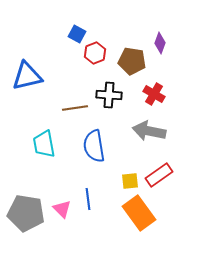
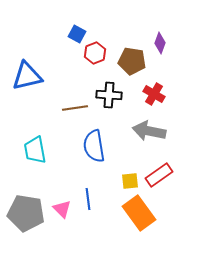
cyan trapezoid: moved 9 px left, 6 px down
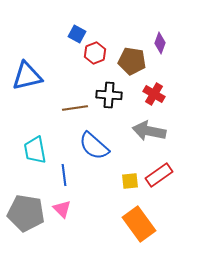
blue semicircle: rotated 40 degrees counterclockwise
blue line: moved 24 px left, 24 px up
orange rectangle: moved 11 px down
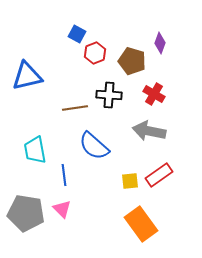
brown pentagon: rotated 8 degrees clockwise
orange rectangle: moved 2 px right
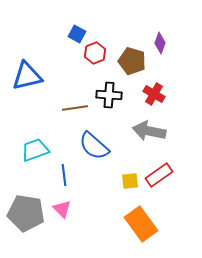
cyan trapezoid: rotated 80 degrees clockwise
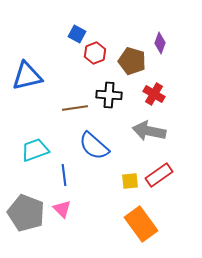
gray pentagon: rotated 12 degrees clockwise
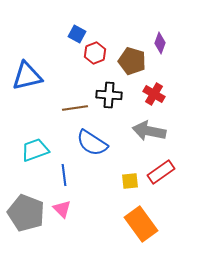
blue semicircle: moved 2 px left, 3 px up; rotated 8 degrees counterclockwise
red rectangle: moved 2 px right, 3 px up
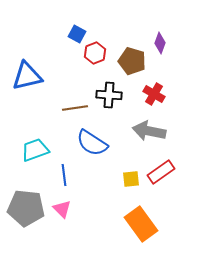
yellow square: moved 1 px right, 2 px up
gray pentagon: moved 5 px up; rotated 15 degrees counterclockwise
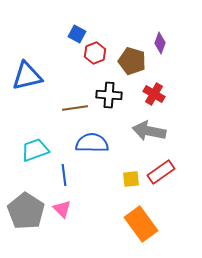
blue semicircle: rotated 148 degrees clockwise
gray pentagon: moved 3 px down; rotated 27 degrees clockwise
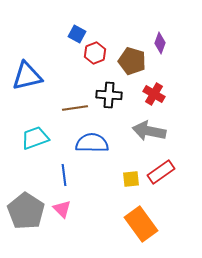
cyan trapezoid: moved 12 px up
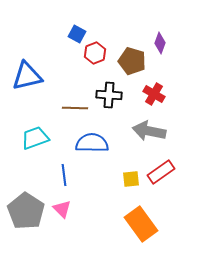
brown line: rotated 10 degrees clockwise
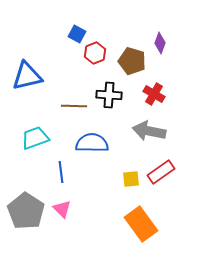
brown line: moved 1 px left, 2 px up
blue line: moved 3 px left, 3 px up
